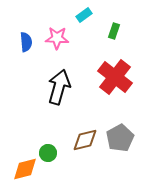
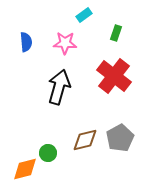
green rectangle: moved 2 px right, 2 px down
pink star: moved 8 px right, 5 px down
red cross: moved 1 px left, 1 px up
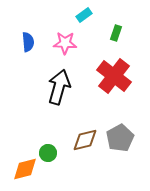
blue semicircle: moved 2 px right
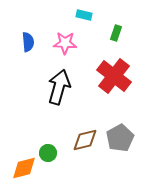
cyan rectangle: rotated 49 degrees clockwise
orange diamond: moved 1 px left, 1 px up
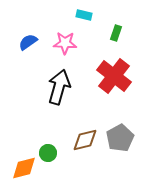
blue semicircle: rotated 120 degrees counterclockwise
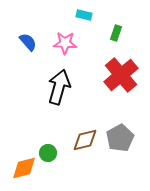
blue semicircle: rotated 84 degrees clockwise
red cross: moved 7 px right, 1 px up; rotated 12 degrees clockwise
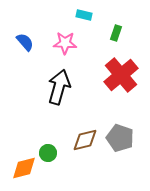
blue semicircle: moved 3 px left
gray pentagon: rotated 24 degrees counterclockwise
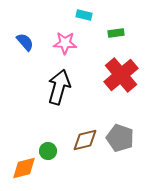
green rectangle: rotated 63 degrees clockwise
green circle: moved 2 px up
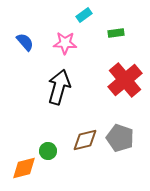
cyan rectangle: rotated 49 degrees counterclockwise
red cross: moved 4 px right, 5 px down
